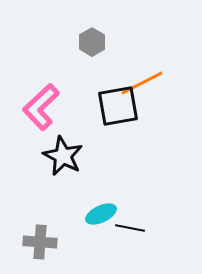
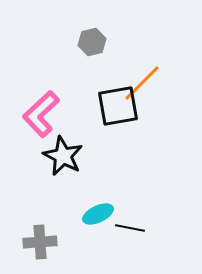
gray hexagon: rotated 16 degrees clockwise
orange line: rotated 18 degrees counterclockwise
pink L-shape: moved 7 px down
cyan ellipse: moved 3 px left
gray cross: rotated 8 degrees counterclockwise
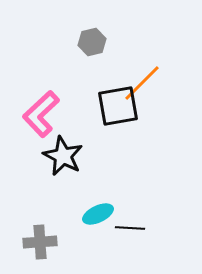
black line: rotated 8 degrees counterclockwise
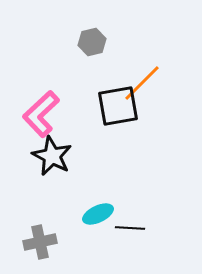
black star: moved 11 px left
gray cross: rotated 8 degrees counterclockwise
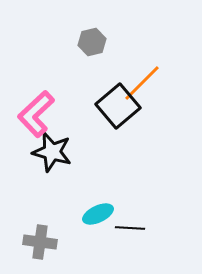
black square: rotated 30 degrees counterclockwise
pink L-shape: moved 5 px left
black star: moved 4 px up; rotated 12 degrees counterclockwise
gray cross: rotated 20 degrees clockwise
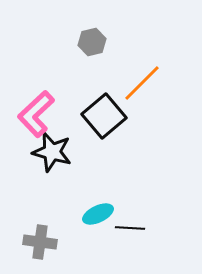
black square: moved 14 px left, 10 px down
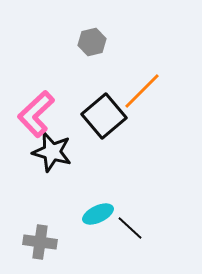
orange line: moved 8 px down
black line: rotated 40 degrees clockwise
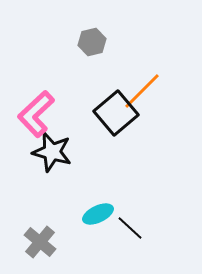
black square: moved 12 px right, 3 px up
gray cross: rotated 32 degrees clockwise
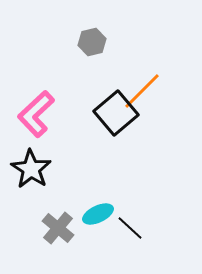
black star: moved 21 px left, 17 px down; rotated 18 degrees clockwise
gray cross: moved 18 px right, 14 px up
